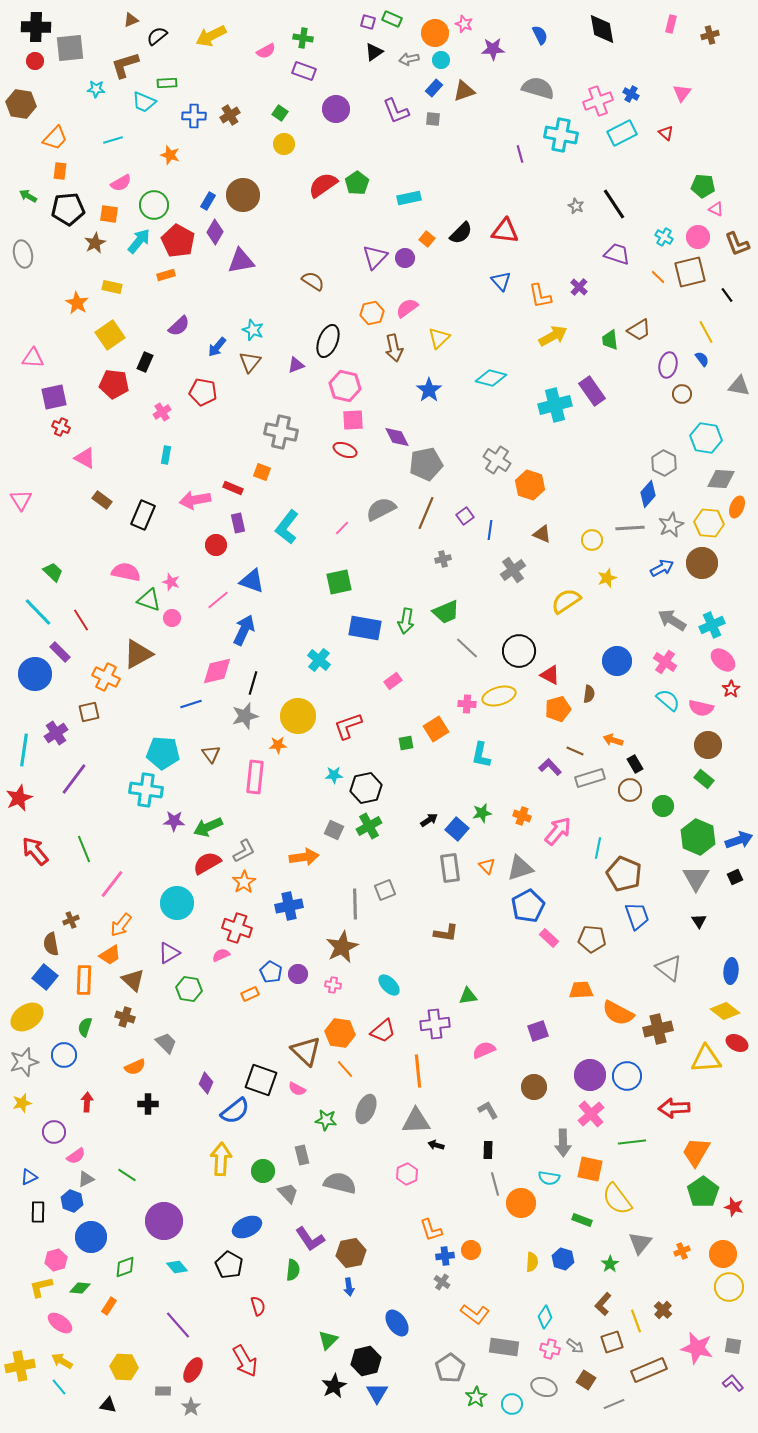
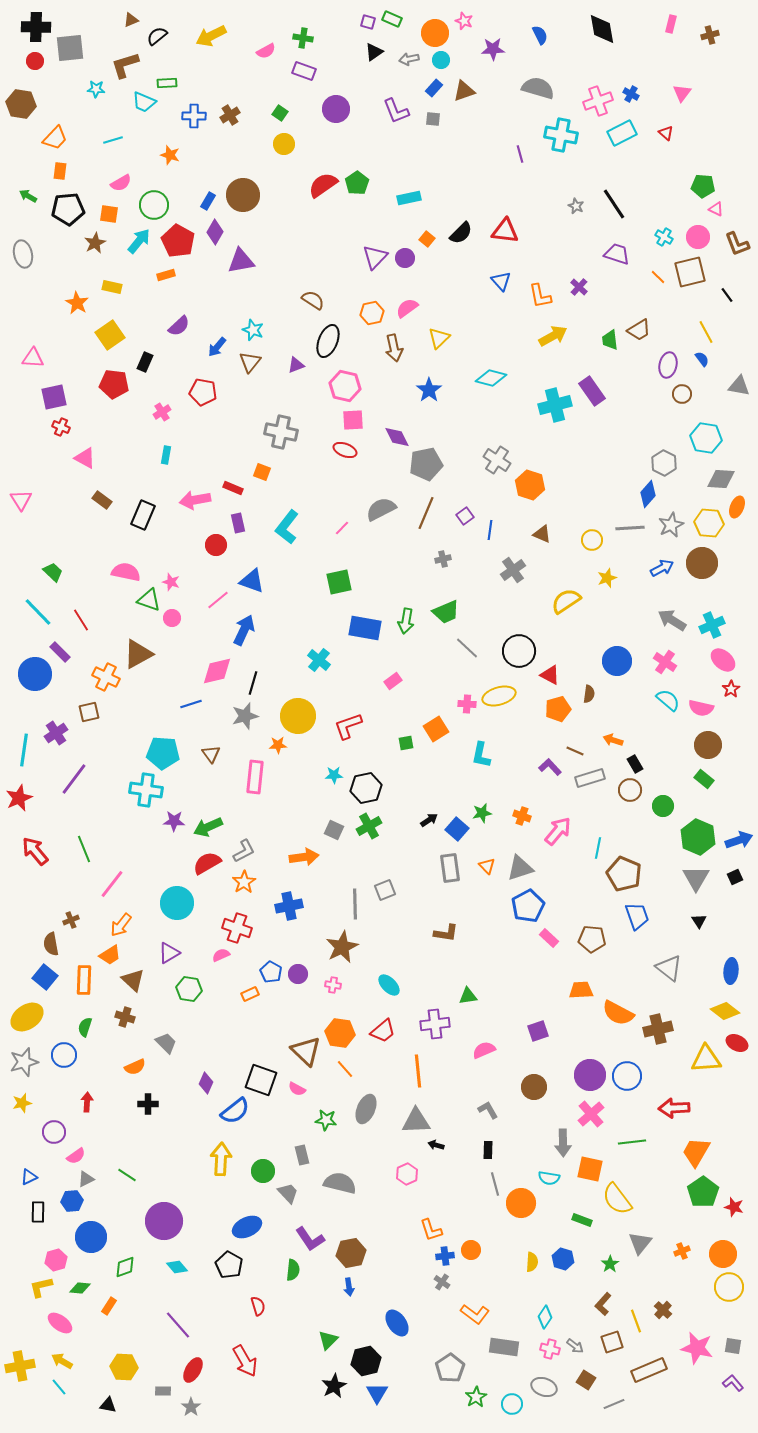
pink star at (464, 24): moved 3 px up
brown semicircle at (313, 281): moved 19 px down
blue hexagon at (72, 1201): rotated 25 degrees counterclockwise
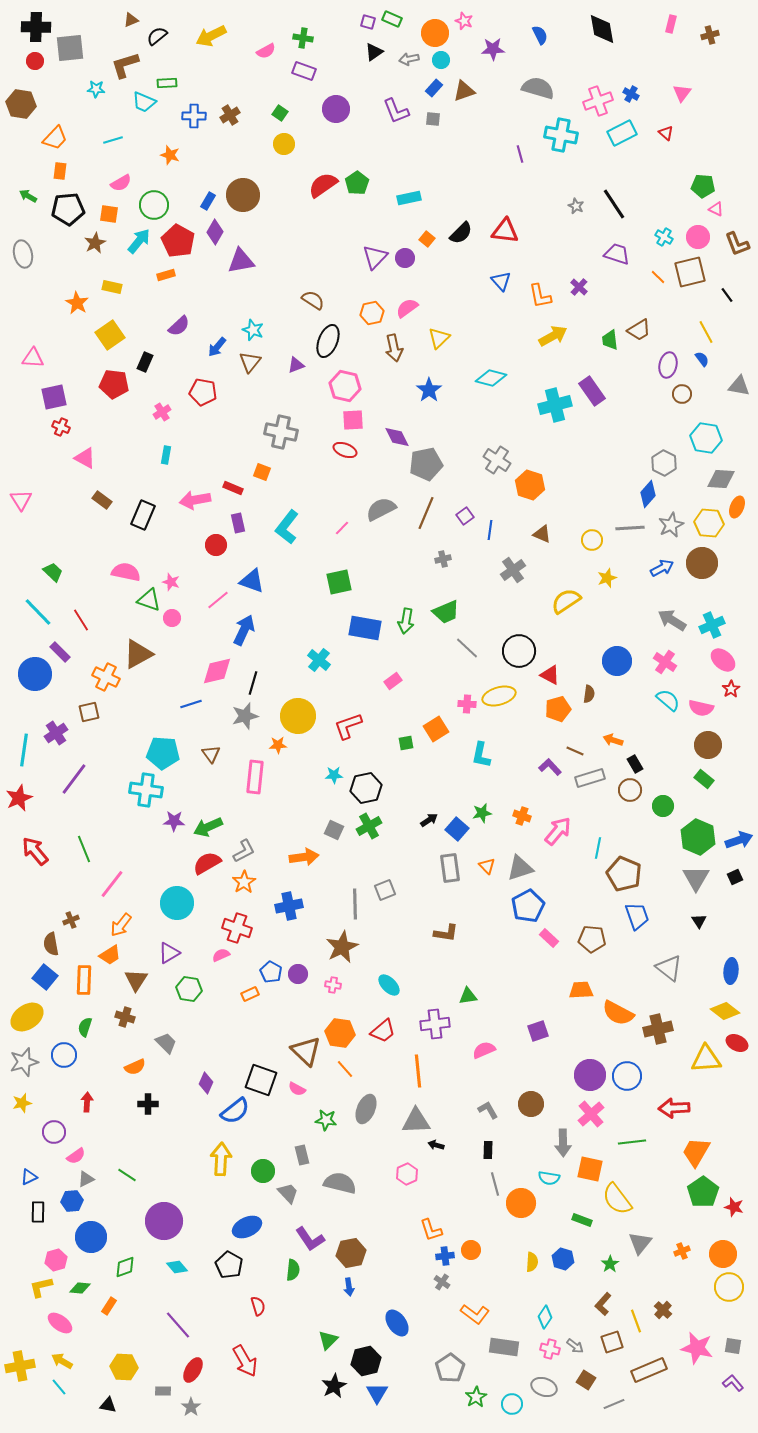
brown triangle at (133, 980): moved 3 px right; rotated 20 degrees clockwise
brown circle at (534, 1087): moved 3 px left, 17 px down
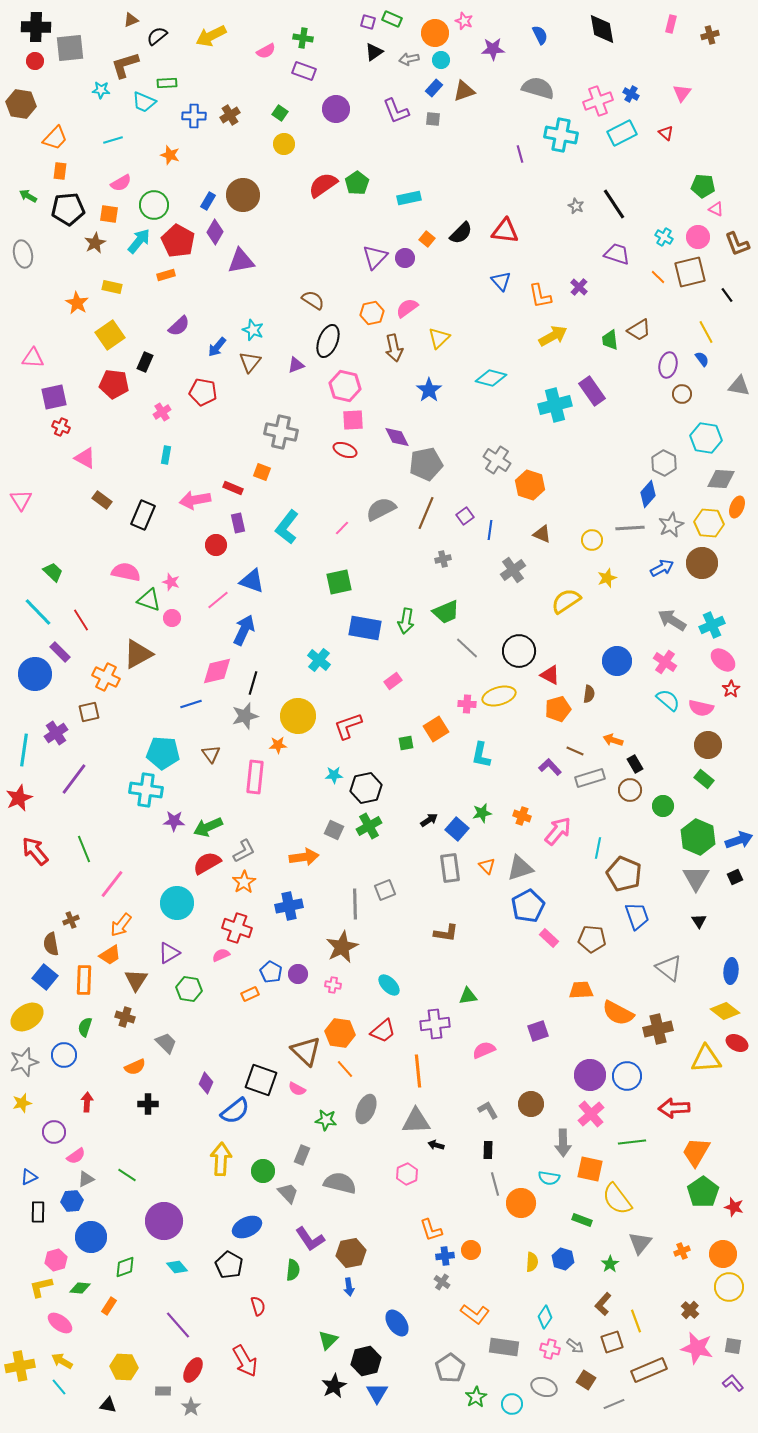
cyan star at (96, 89): moved 5 px right, 1 px down
gray rectangle at (302, 1155): rotated 36 degrees clockwise
brown cross at (663, 1310): moved 27 px right
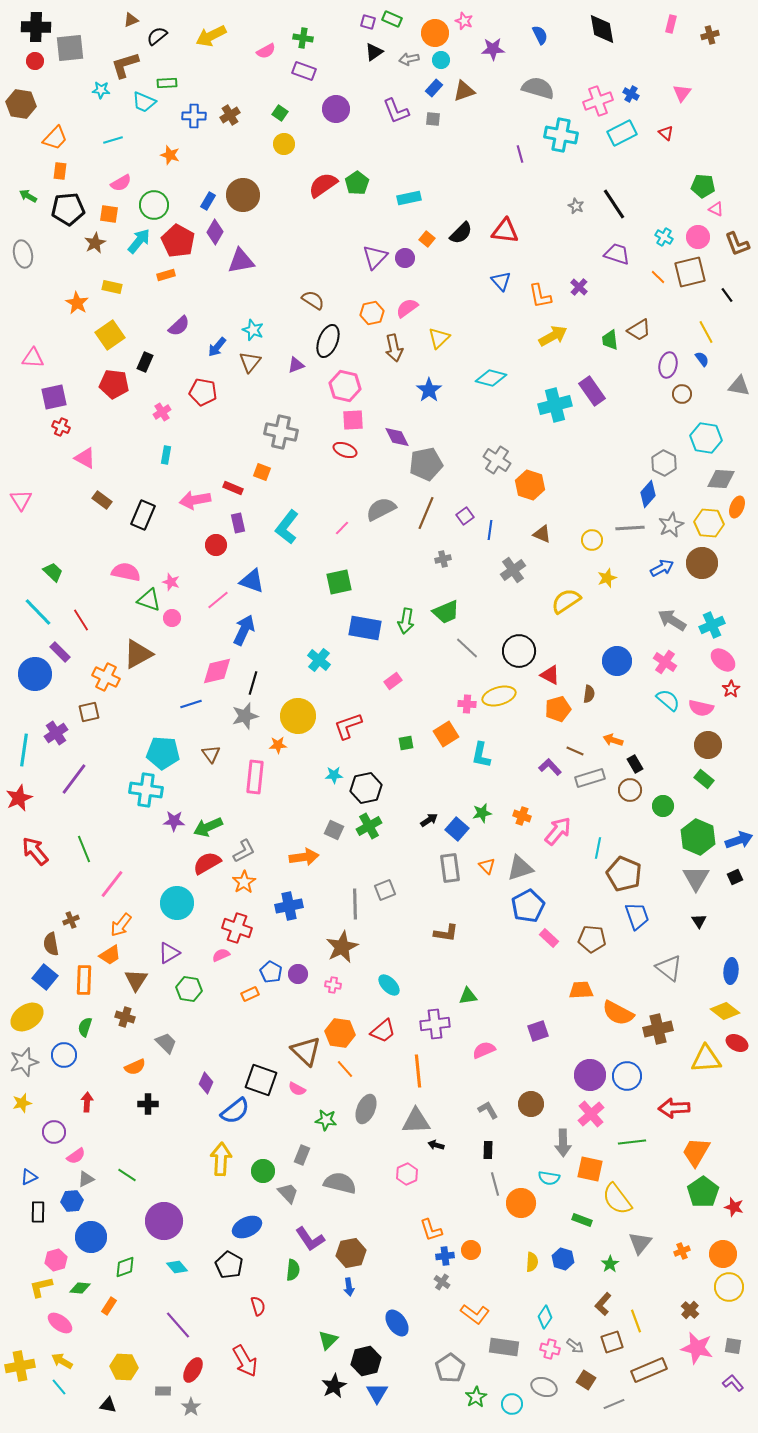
orange square at (436, 729): moved 10 px right, 5 px down
